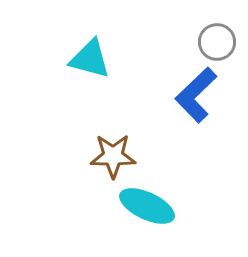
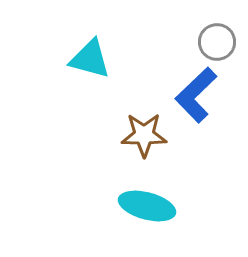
brown star: moved 31 px right, 21 px up
cyan ellipse: rotated 10 degrees counterclockwise
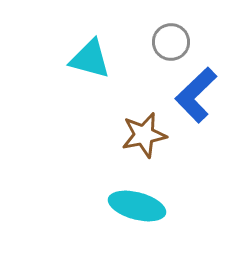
gray circle: moved 46 px left
brown star: rotated 12 degrees counterclockwise
cyan ellipse: moved 10 px left
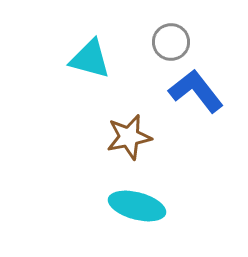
blue L-shape: moved 4 px up; rotated 96 degrees clockwise
brown star: moved 15 px left, 2 px down
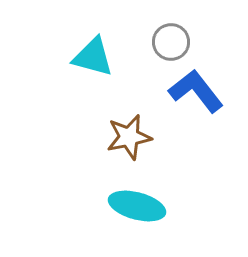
cyan triangle: moved 3 px right, 2 px up
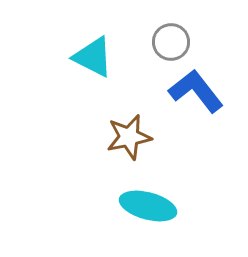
cyan triangle: rotated 12 degrees clockwise
cyan ellipse: moved 11 px right
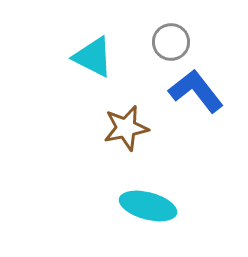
brown star: moved 3 px left, 9 px up
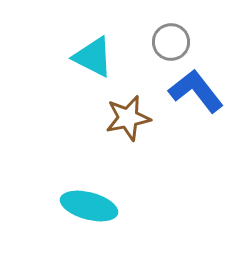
brown star: moved 2 px right, 10 px up
cyan ellipse: moved 59 px left
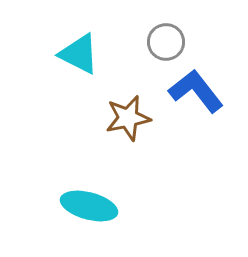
gray circle: moved 5 px left
cyan triangle: moved 14 px left, 3 px up
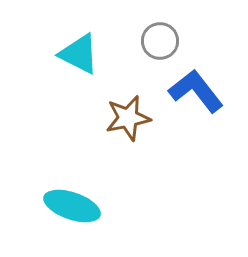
gray circle: moved 6 px left, 1 px up
cyan ellipse: moved 17 px left; rotated 4 degrees clockwise
